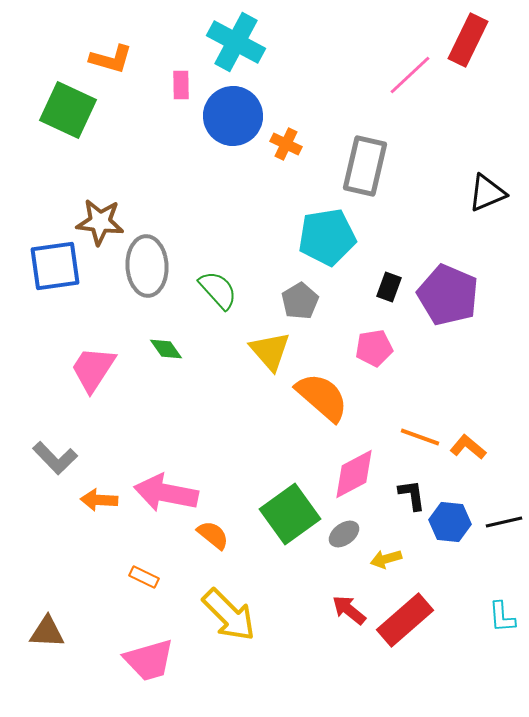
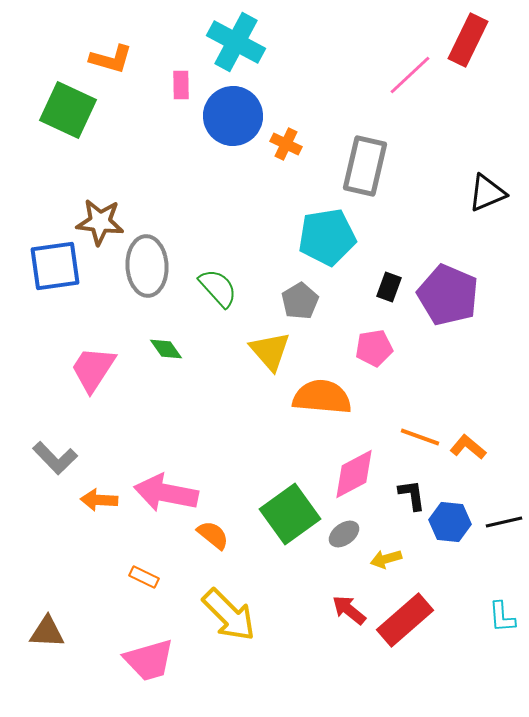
green semicircle at (218, 290): moved 2 px up
orange semicircle at (322, 397): rotated 36 degrees counterclockwise
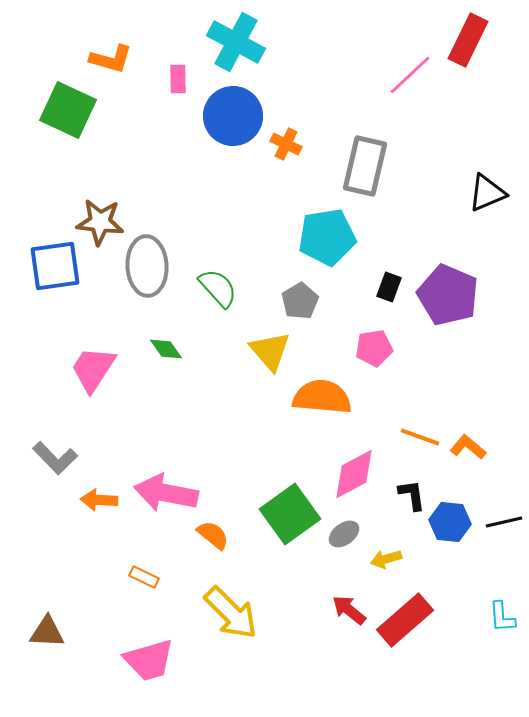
pink rectangle at (181, 85): moved 3 px left, 6 px up
yellow arrow at (229, 615): moved 2 px right, 2 px up
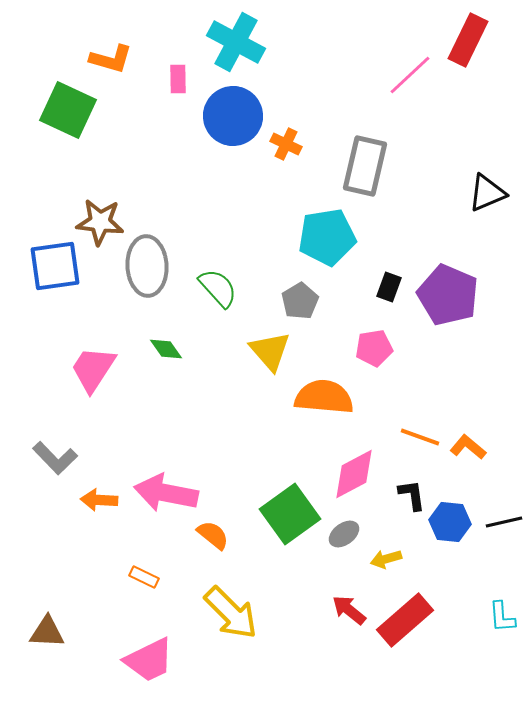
orange semicircle at (322, 397): moved 2 px right
pink trapezoid at (149, 660): rotated 10 degrees counterclockwise
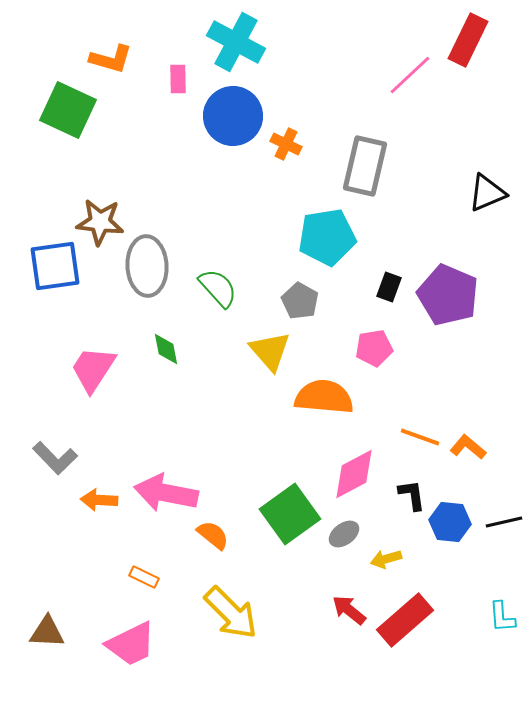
gray pentagon at (300, 301): rotated 12 degrees counterclockwise
green diamond at (166, 349): rotated 24 degrees clockwise
pink trapezoid at (149, 660): moved 18 px left, 16 px up
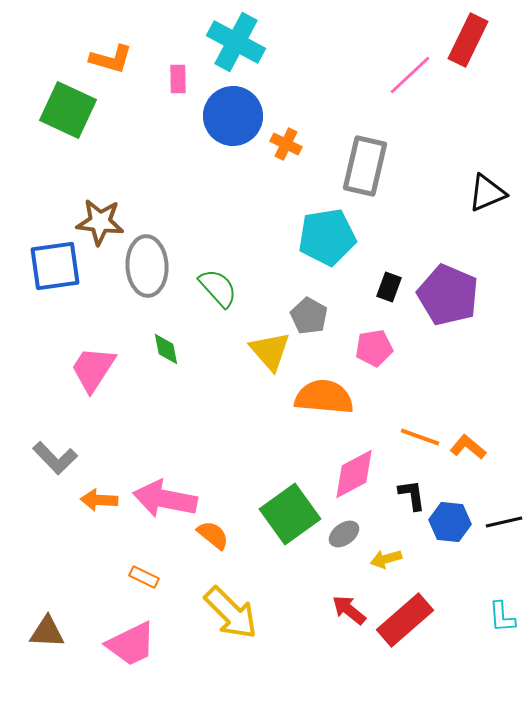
gray pentagon at (300, 301): moved 9 px right, 15 px down
pink arrow at (166, 493): moved 1 px left, 6 px down
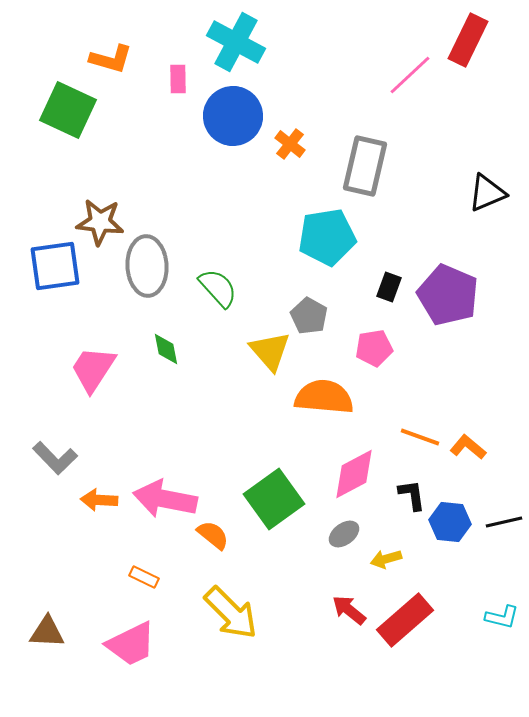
orange cross at (286, 144): moved 4 px right; rotated 12 degrees clockwise
green square at (290, 514): moved 16 px left, 15 px up
cyan L-shape at (502, 617): rotated 72 degrees counterclockwise
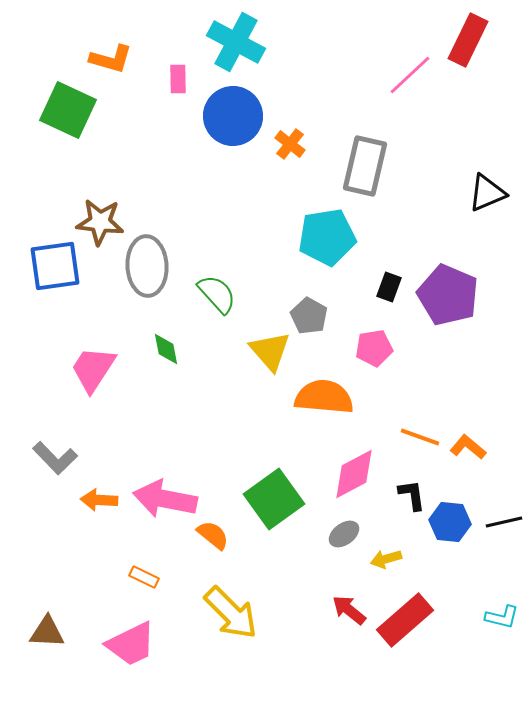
green semicircle at (218, 288): moved 1 px left, 6 px down
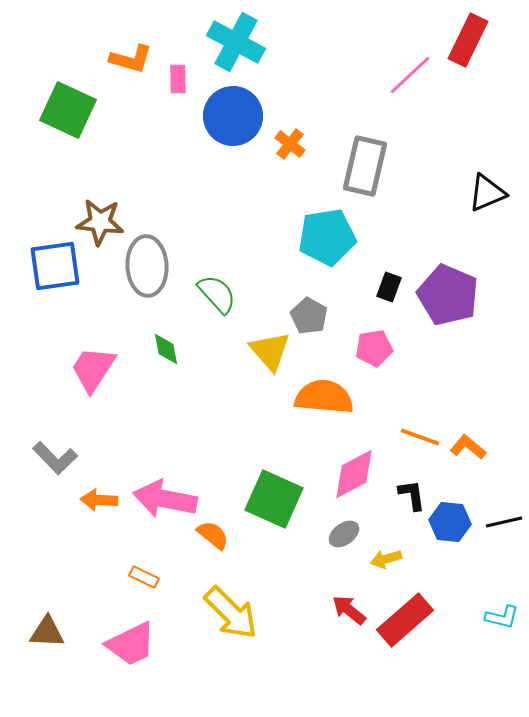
orange L-shape at (111, 59): moved 20 px right
green square at (274, 499): rotated 30 degrees counterclockwise
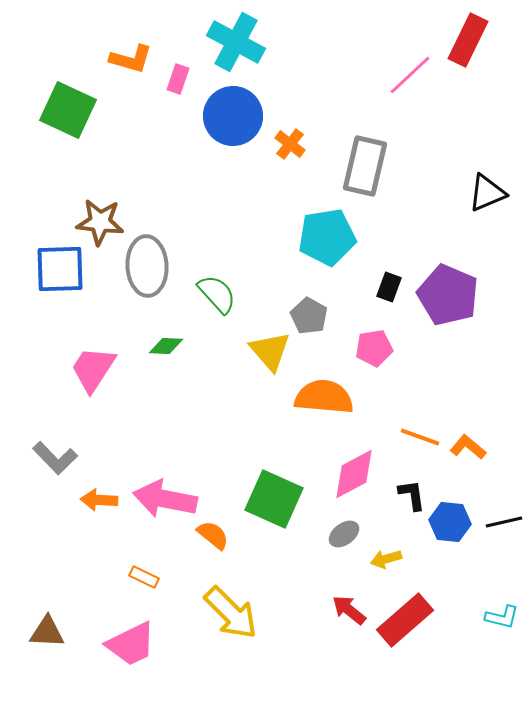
pink rectangle at (178, 79): rotated 20 degrees clockwise
blue square at (55, 266): moved 5 px right, 3 px down; rotated 6 degrees clockwise
green diamond at (166, 349): moved 3 px up; rotated 76 degrees counterclockwise
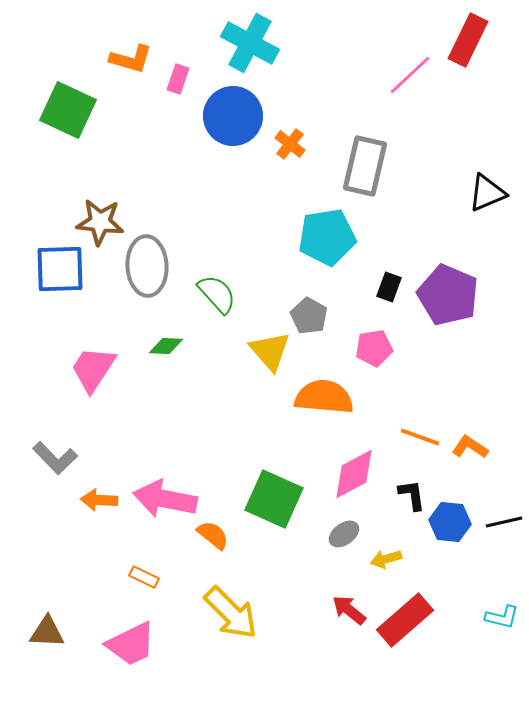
cyan cross at (236, 42): moved 14 px right, 1 px down
orange L-shape at (468, 447): moved 2 px right; rotated 6 degrees counterclockwise
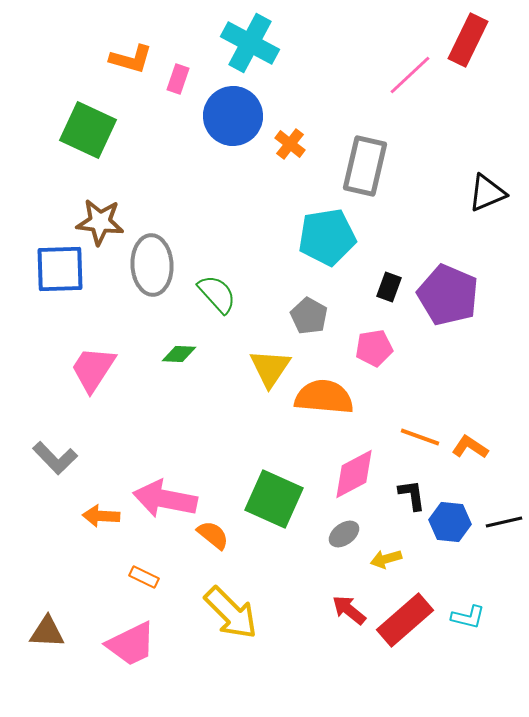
green square at (68, 110): moved 20 px right, 20 px down
gray ellipse at (147, 266): moved 5 px right, 1 px up
green diamond at (166, 346): moved 13 px right, 8 px down
yellow triangle at (270, 351): moved 17 px down; rotated 15 degrees clockwise
orange arrow at (99, 500): moved 2 px right, 16 px down
cyan L-shape at (502, 617): moved 34 px left
